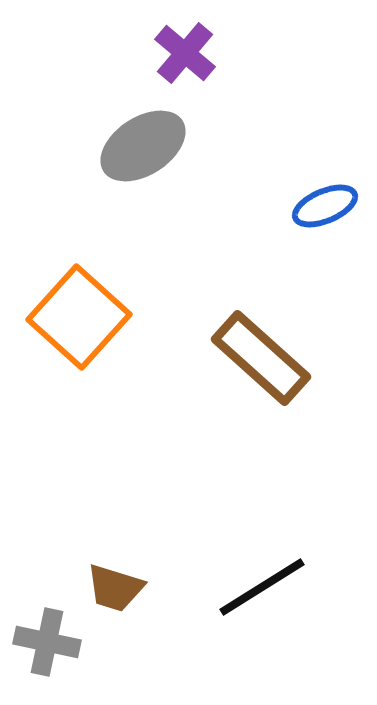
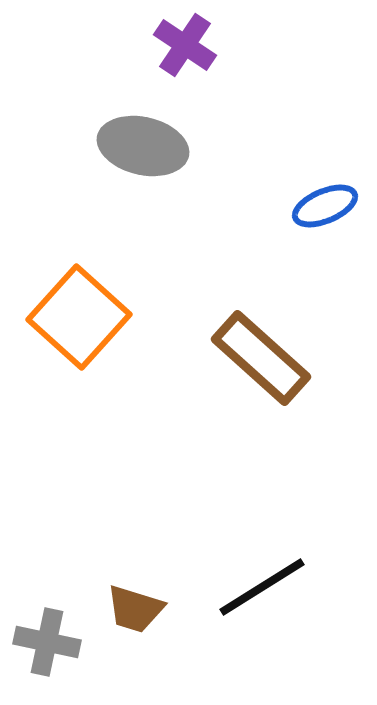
purple cross: moved 8 px up; rotated 6 degrees counterclockwise
gray ellipse: rotated 46 degrees clockwise
brown trapezoid: moved 20 px right, 21 px down
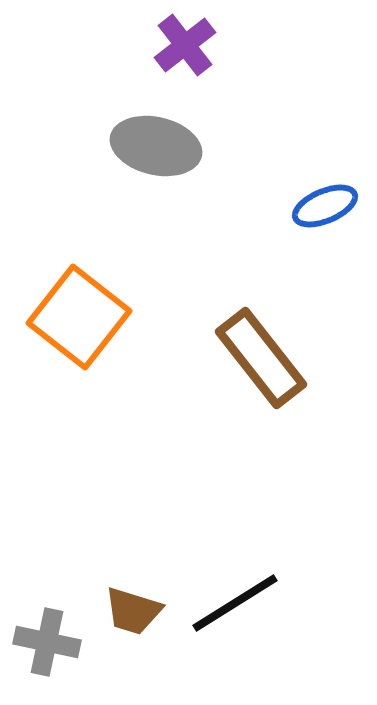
purple cross: rotated 18 degrees clockwise
gray ellipse: moved 13 px right
orange square: rotated 4 degrees counterclockwise
brown rectangle: rotated 10 degrees clockwise
black line: moved 27 px left, 16 px down
brown trapezoid: moved 2 px left, 2 px down
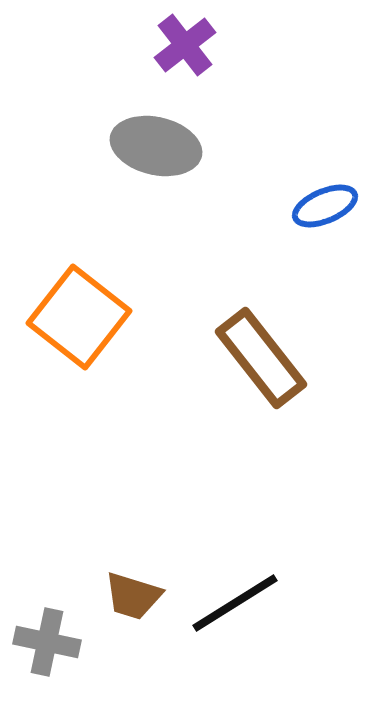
brown trapezoid: moved 15 px up
